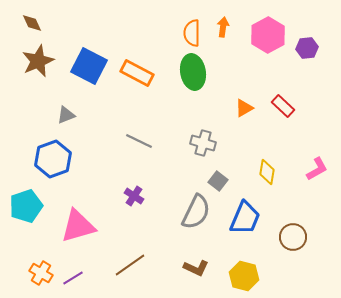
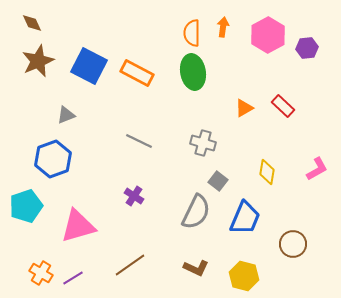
brown circle: moved 7 px down
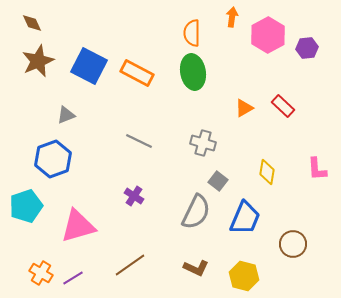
orange arrow: moved 9 px right, 10 px up
pink L-shape: rotated 115 degrees clockwise
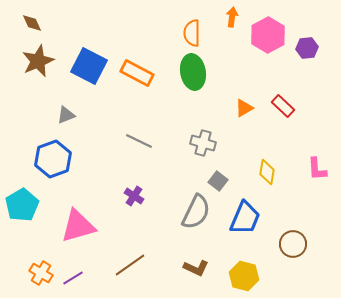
cyan pentagon: moved 4 px left, 1 px up; rotated 12 degrees counterclockwise
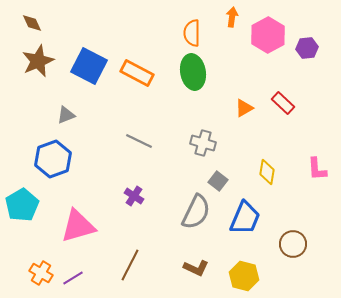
red rectangle: moved 3 px up
brown line: rotated 28 degrees counterclockwise
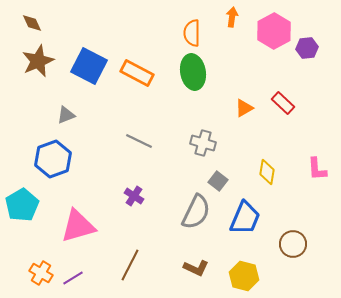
pink hexagon: moved 6 px right, 4 px up
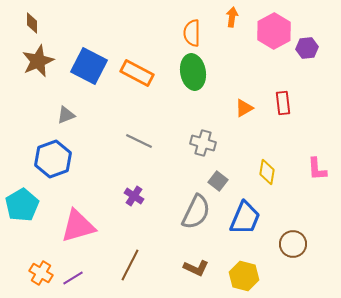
brown diamond: rotated 25 degrees clockwise
red rectangle: rotated 40 degrees clockwise
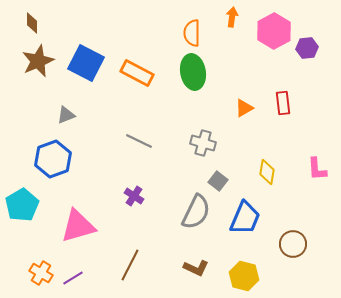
blue square: moved 3 px left, 3 px up
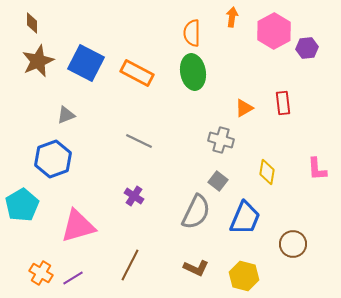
gray cross: moved 18 px right, 3 px up
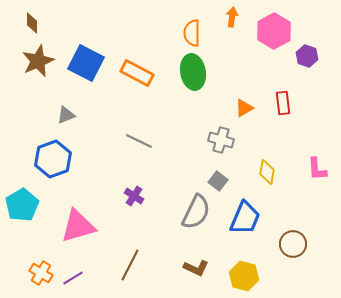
purple hexagon: moved 8 px down; rotated 25 degrees clockwise
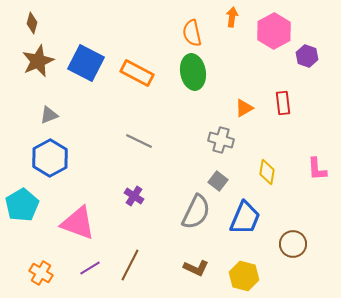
brown diamond: rotated 15 degrees clockwise
orange semicircle: rotated 12 degrees counterclockwise
gray triangle: moved 17 px left
blue hexagon: moved 3 px left, 1 px up; rotated 9 degrees counterclockwise
pink triangle: moved 3 px up; rotated 36 degrees clockwise
purple line: moved 17 px right, 10 px up
